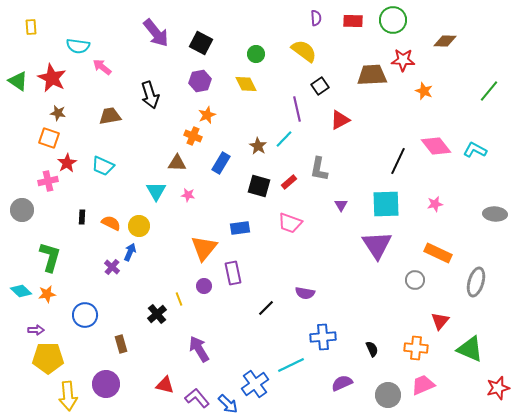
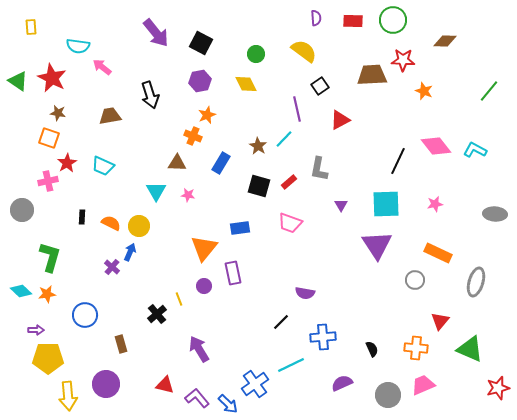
black line at (266, 308): moved 15 px right, 14 px down
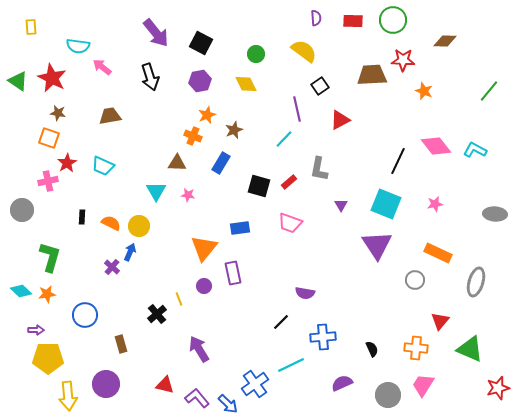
black arrow at (150, 95): moved 18 px up
brown star at (258, 146): moved 24 px left, 16 px up; rotated 18 degrees clockwise
cyan square at (386, 204): rotated 24 degrees clockwise
pink trapezoid at (423, 385): rotated 35 degrees counterclockwise
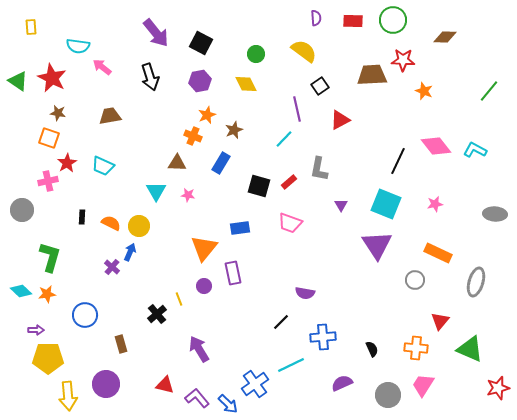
brown diamond at (445, 41): moved 4 px up
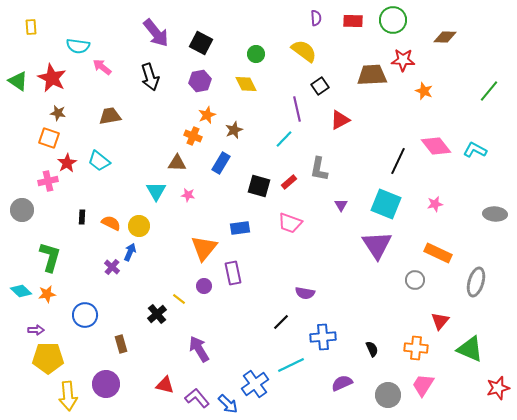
cyan trapezoid at (103, 166): moved 4 px left, 5 px up; rotated 15 degrees clockwise
yellow line at (179, 299): rotated 32 degrees counterclockwise
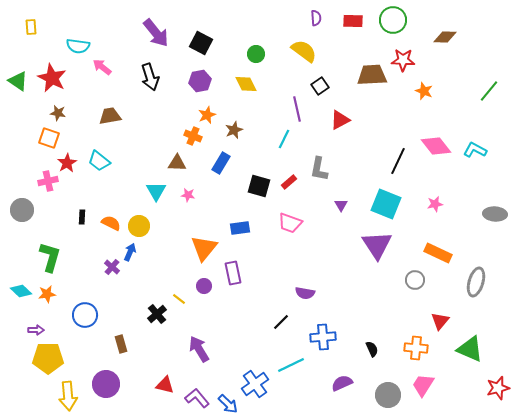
cyan line at (284, 139): rotated 18 degrees counterclockwise
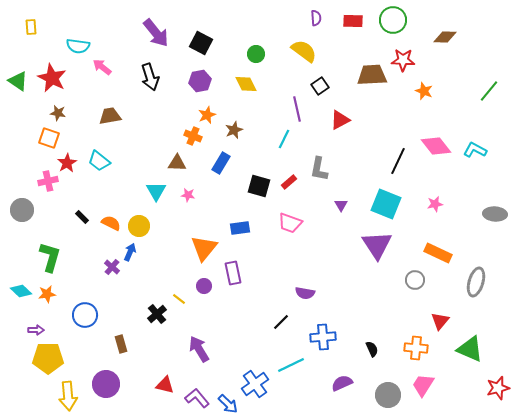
black rectangle at (82, 217): rotated 48 degrees counterclockwise
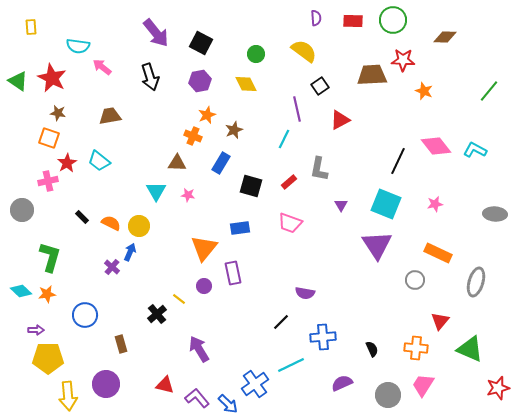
black square at (259, 186): moved 8 px left
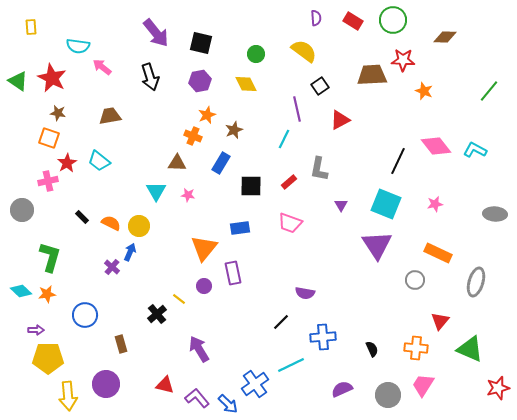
red rectangle at (353, 21): rotated 30 degrees clockwise
black square at (201, 43): rotated 15 degrees counterclockwise
black square at (251, 186): rotated 15 degrees counterclockwise
purple semicircle at (342, 383): moved 6 px down
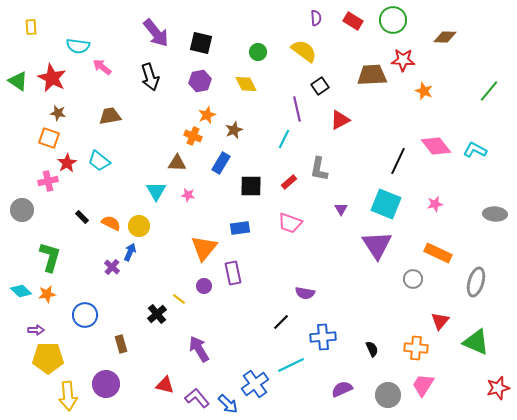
green circle at (256, 54): moved 2 px right, 2 px up
purple triangle at (341, 205): moved 4 px down
gray circle at (415, 280): moved 2 px left, 1 px up
green triangle at (470, 349): moved 6 px right, 7 px up
